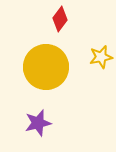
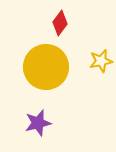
red diamond: moved 4 px down
yellow star: moved 4 px down
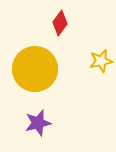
yellow circle: moved 11 px left, 2 px down
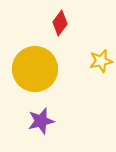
purple star: moved 3 px right, 2 px up
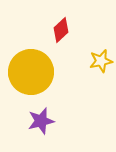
red diamond: moved 1 px right, 7 px down; rotated 10 degrees clockwise
yellow circle: moved 4 px left, 3 px down
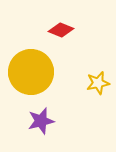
red diamond: rotated 65 degrees clockwise
yellow star: moved 3 px left, 22 px down
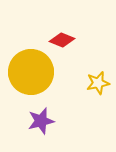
red diamond: moved 1 px right, 10 px down
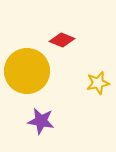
yellow circle: moved 4 px left, 1 px up
purple star: rotated 24 degrees clockwise
